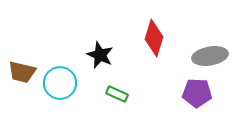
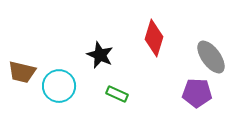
gray ellipse: moved 1 px right, 1 px down; rotated 64 degrees clockwise
cyan circle: moved 1 px left, 3 px down
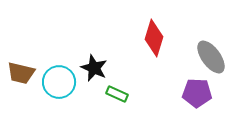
black star: moved 6 px left, 13 px down
brown trapezoid: moved 1 px left, 1 px down
cyan circle: moved 4 px up
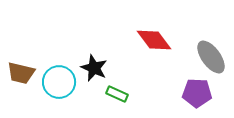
red diamond: moved 2 px down; rotated 54 degrees counterclockwise
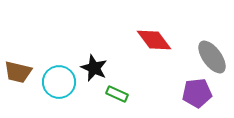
gray ellipse: moved 1 px right
brown trapezoid: moved 3 px left, 1 px up
purple pentagon: rotated 8 degrees counterclockwise
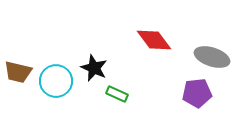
gray ellipse: rotated 36 degrees counterclockwise
cyan circle: moved 3 px left, 1 px up
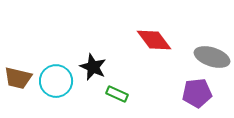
black star: moved 1 px left, 1 px up
brown trapezoid: moved 6 px down
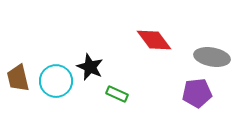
gray ellipse: rotated 8 degrees counterclockwise
black star: moved 3 px left
brown trapezoid: rotated 64 degrees clockwise
